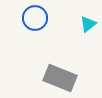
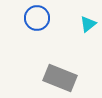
blue circle: moved 2 px right
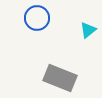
cyan triangle: moved 6 px down
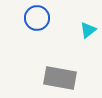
gray rectangle: rotated 12 degrees counterclockwise
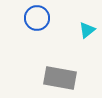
cyan triangle: moved 1 px left
